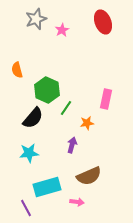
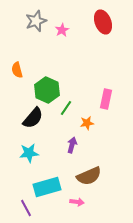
gray star: moved 2 px down
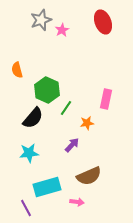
gray star: moved 5 px right, 1 px up
purple arrow: rotated 28 degrees clockwise
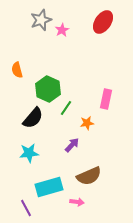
red ellipse: rotated 55 degrees clockwise
green hexagon: moved 1 px right, 1 px up
cyan rectangle: moved 2 px right
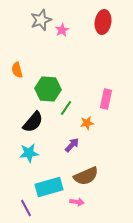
red ellipse: rotated 25 degrees counterclockwise
green hexagon: rotated 20 degrees counterclockwise
black semicircle: moved 4 px down
brown semicircle: moved 3 px left
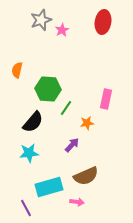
orange semicircle: rotated 28 degrees clockwise
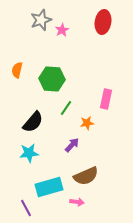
green hexagon: moved 4 px right, 10 px up
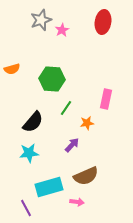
orange semicircle: moved 5 px left, 1 px up; rotated 119 degrees counterclockwise
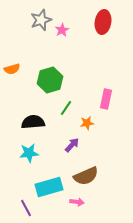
green hexagon: moved 2 px left, 1 px down; rotated 20 degrees counterclockwise
black semicircle: rotated 135 degrees counterclockwise
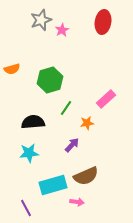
pink rectangle: rotated 36 degrees clockwise
cyan rectangle: moved 4 px right, 2 px up
